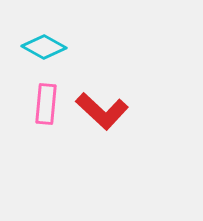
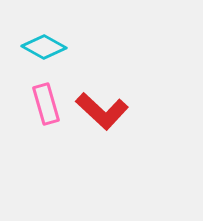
pink rectangle: rotated 21 degrees counterclockwise
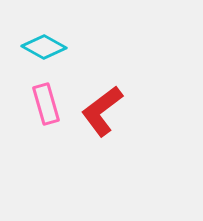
red L-shape: rotated 100 degrees clockwise
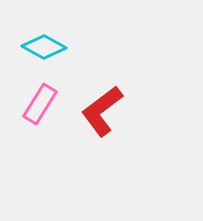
pink rectangle: moved 6 px left; rotated 48 degrees clockwise
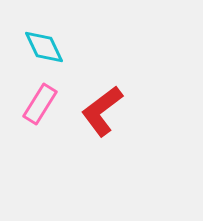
cyan diamond: rotated 36 degrees clockwise
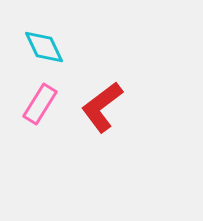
red L-shape: moved 4 px up
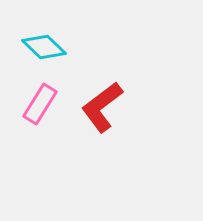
cyan diamond: rotated 21 degrees counterclockwise
